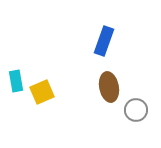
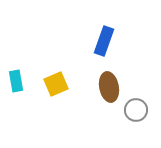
yellow square: moved 14 px right, 8 px up
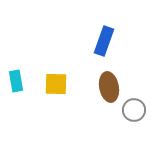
yellow square: rotated 25 degrees clockwise
gray circle: moved 2 px left
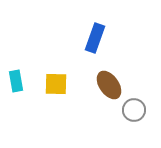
blue rectangle: moved 9 px left, 3 px up
brown ellipse: moved 2 px up; rotated 24 degrees counterclockwise
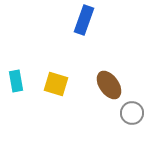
blue rectangle: moved 11 px left, 18 px up
yellow square: rotated 15 degrees clockwise
gray circle: moved 2 px left, 3 px down
